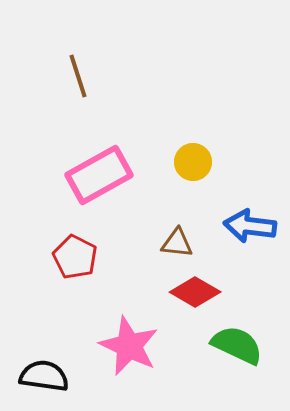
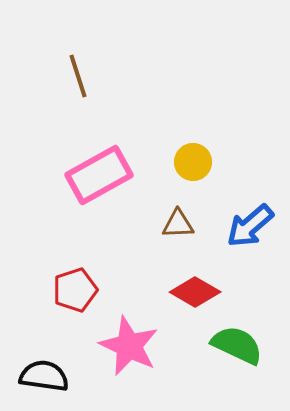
blue arrow: rotated 48 degrees counterclockwise
brown triangle: moved 1 px right, 19 px up; rotated 8 degrees counterclockwise
red pentagon: moved 33 px down; rotated 27 degrees clockwise
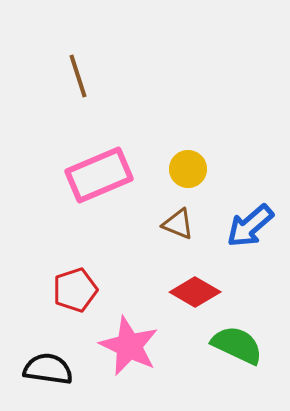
yellow circle: moved 5 px left, 7 px down
pink rectangle: rotated 6 degrees clockwise
brown triangle: rotated 24 degrees clockwise
black semicircle: moved 4 px right, 7 px up
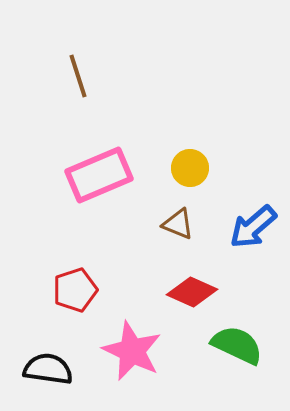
yellow circle: moved 2 px right, 1 px up
blue arrow: moved 3 px right, 1 px down
red diamond: moved 3 px left; rotated 6 degrees counterclockwise
pink star: moved 3 px right, 5 px down
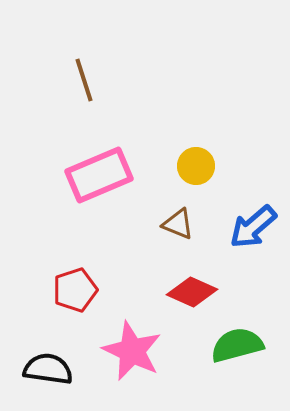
brown line: moved 6 px right, 4 px down
yellow circle: moved 6 px right, 2 px up
green semicircle: rotated 40 degrees counterclockwise
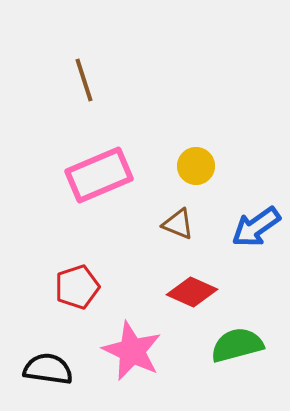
blue arrow: moved 3 px right; rotated 6 degrees clockwise
red pentagon: moved 2 px right, 3 px up
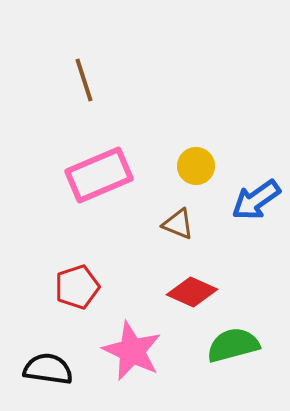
blue arrow: moved 27 px up
green semicircle: moved 4 px left
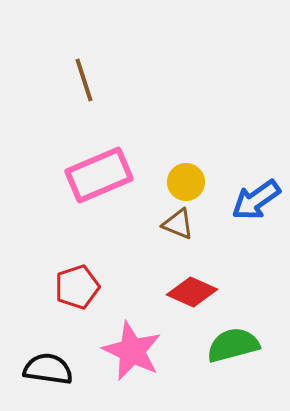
yellow circle: moved 10 px left, 16 px down
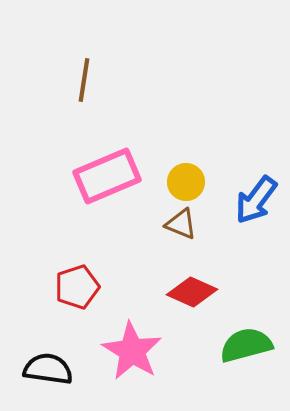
brown line: rotated 27 degrees clockwise
pink rectangle: moved 8 px right, 1 px down
blue arrow: rotated 18 degrees counterclockwise
brown triangle: moved 3 px right
green semicircle: moved 13 px right
pink star: rotated 6 degrees clockwise
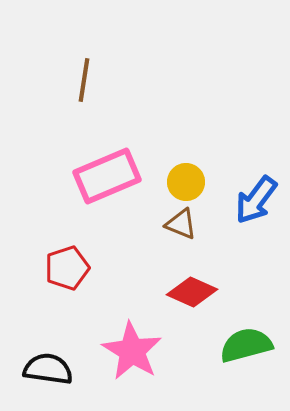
red pentagon: moved 10 px left, 19 px up
